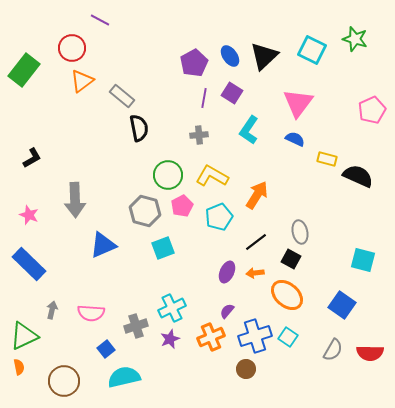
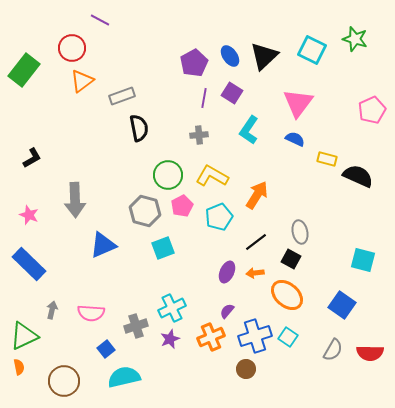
gray rectangle at (122, 96): rotated 60 degrees counterclockwise
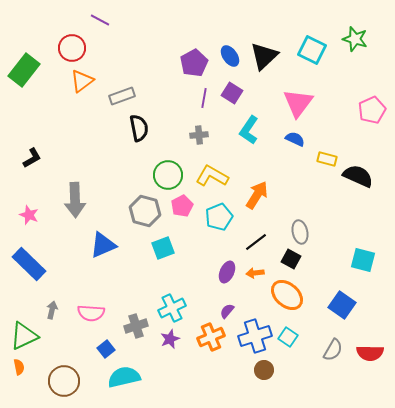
brown circle at (246, 369): moved 18 px right, 1 px down
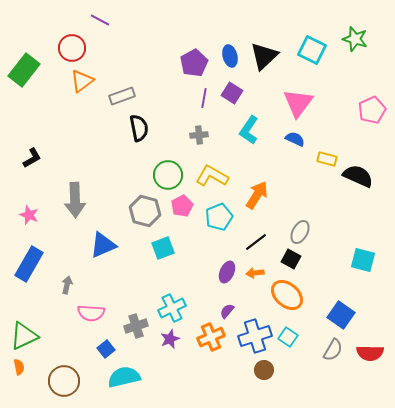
blue ellipse at (230, 56): rotated 20 degrees clockwise
gray ellipse at (300, 232): rotated 40 degrees clockwise
blue rectangle at (29, 264): rotated 76 degrees clockwise
blue square at (342, 305): moved 1 px left, 10 px down
gray arrow at (52, 310): moved 15 px right, 25 px up
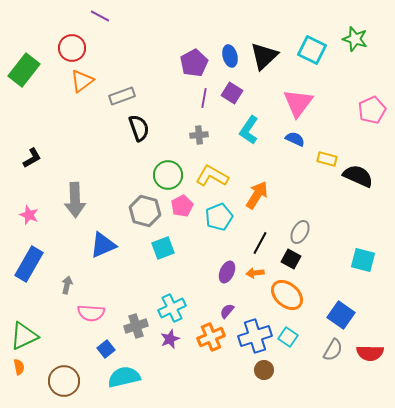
purple line at (100, 20): moved 4 px up
black semicircle at (139, 128): rotated 8 degrees counterclockwise
black line at (256, 242): moved 4 px right, 1 px down; rotated 25 degrees counterclockwise
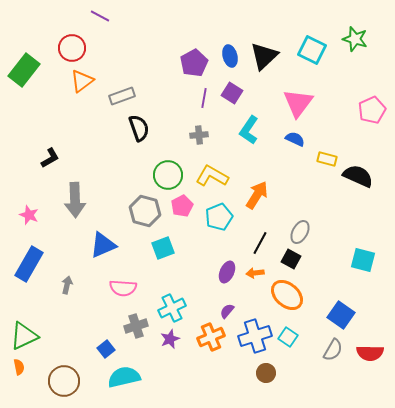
black L-shape at (32, 158): moved 18 px right
pink semicircle at (91, 313): moved 32 px right, 25 px up
brown circle at (264, 370): moved 2 px right, 3 px down
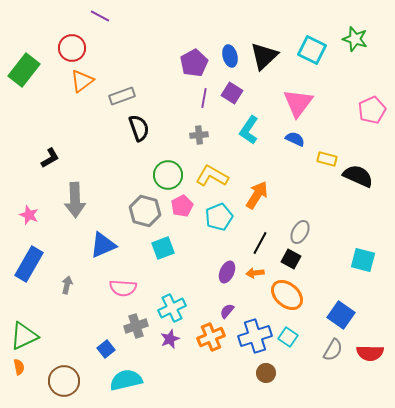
cyan semicircle at (124, 377): moved 2 px right, 3 px down
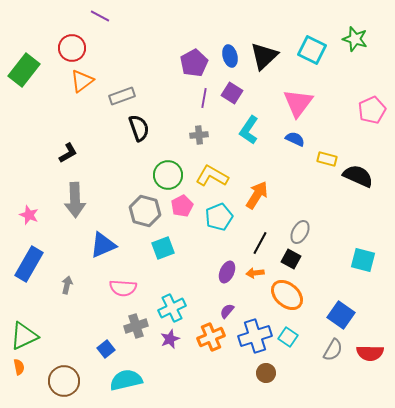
black L-shape at (50, 158): moved 18 px right, 5 px up
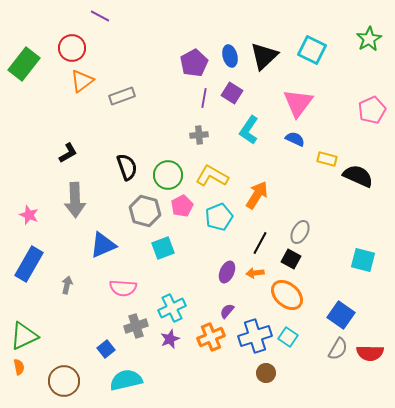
green star at (355, 39): moved 14 px right; rotated 25 degrees clockwise
green rectangle at (24, 70): moved 6 px up
black semicircle at (139, 128): moved 12 px left, 39 px down
gray semicircle at (333, 350): moved 5 px right, 1 px up
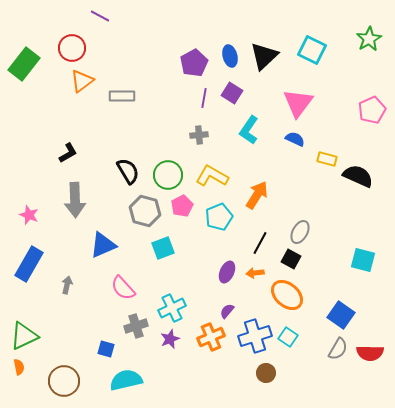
gray rectangle at (122, 96): rotated 20 degrees clockwise
black semicircle at (127, 167): moved 1 px right, 4 px down; rotated 12 degrees counterclockwise
pink semicircle at (123, 288): rotated 44 degrees clockwise
blue square at (106, 349): rotated 36 degrees counterclockwise
